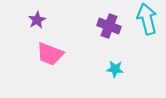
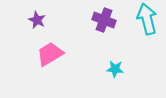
purple star: rotated 18 degrees counterclockwise
purple cross: moved 5 px left, 6 px up
pink trapezoid: rotated 128 degrees clockwise
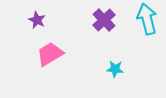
purple cross: rotated 25 degrees clockwise
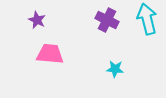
purple cross: moved 3 px right; rotated 20 degrees counterclockwise
pink trapezoid: rotated 36 degrees clockwise
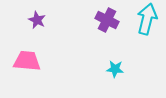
cyan arrow: rotated 28 degrees clockwise
pink trapezoid: moved 23 px left, 7 px down
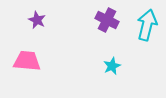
cyan arrow: moved 6 px down
cyan star: moved 3 px left, 3 px up; rotated 30 degrees counterclockwise
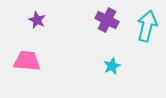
cyan arrow: moved 1 px down
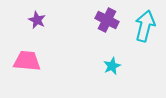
cyan arrow: moved 2 px left
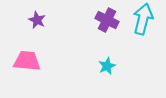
cyan arrow: moved 2 px left, 7 px up
cyan star: moved 5 px left
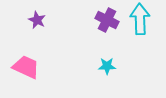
cyan arrow: moved 3 px left; rotated 16 degrees counterclockwise
pink trapezoid: moved 1 px left, 6 px down; rotated 20 degrees clockwise
cyan star: rotated 24 degrees clockwise
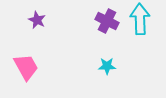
purple cross: moved 1 px down
pink trapezoid: rotated 36 degrees clockwise
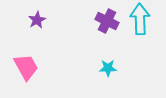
purple star: rotated 18 degrees clockwise
cyan star: moved 1 px right, 2 px down
